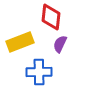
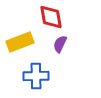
red diamond: rotated 16 degrees counterclockwise
blue cross: moved 3 px left, 4 px down
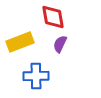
red diamond: moved 2 px right
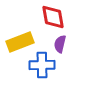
purple semicircle: rotated 12 degrees counterclockwise
blue cross: moved 6 px right, 11 px up
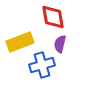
blue cross: rotated 15 degrees counterclockwise
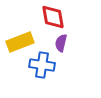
purple semicircle: moved 1 px right, 1 px up
blue cross: rotated 25 degrees clockwise
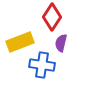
red diamond: moved 1 px left; rotated 44 degrees clockwise
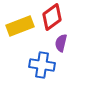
red diamond: rotated 20 degrees clockwise
yellow rectangle: moved 16 px up
